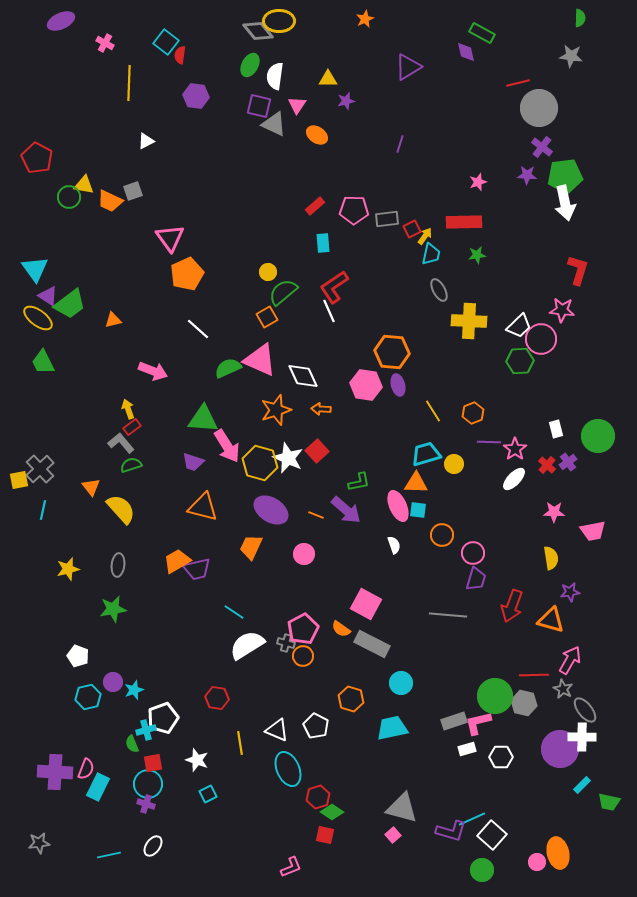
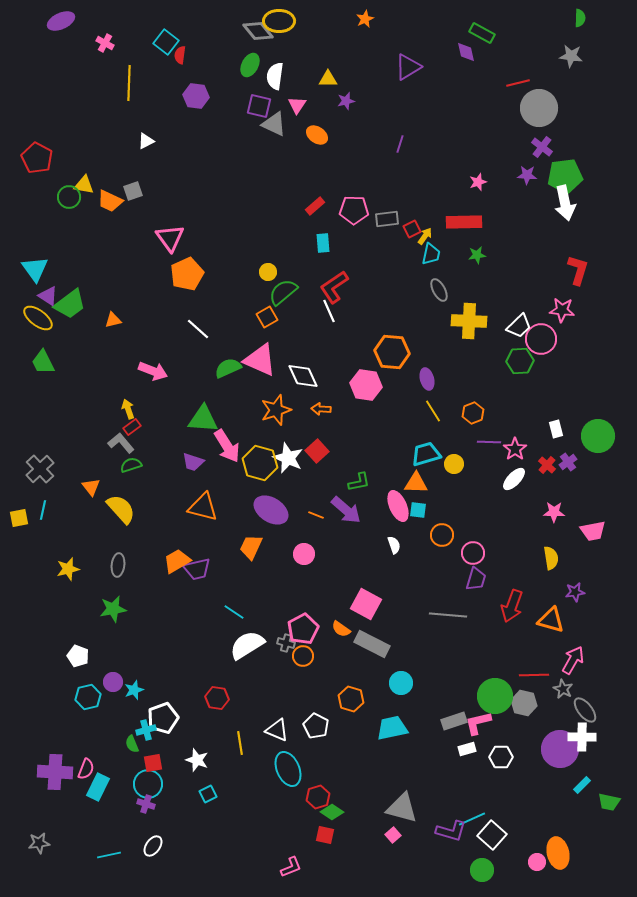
purple ellipse at (398, 385): moved 29 px right, 6 px up
yellow square at (19, 480): moved 38 px down
purple star at (570, 592): moved 5 px right
pink arrow at (570, 660): moved 3 px right
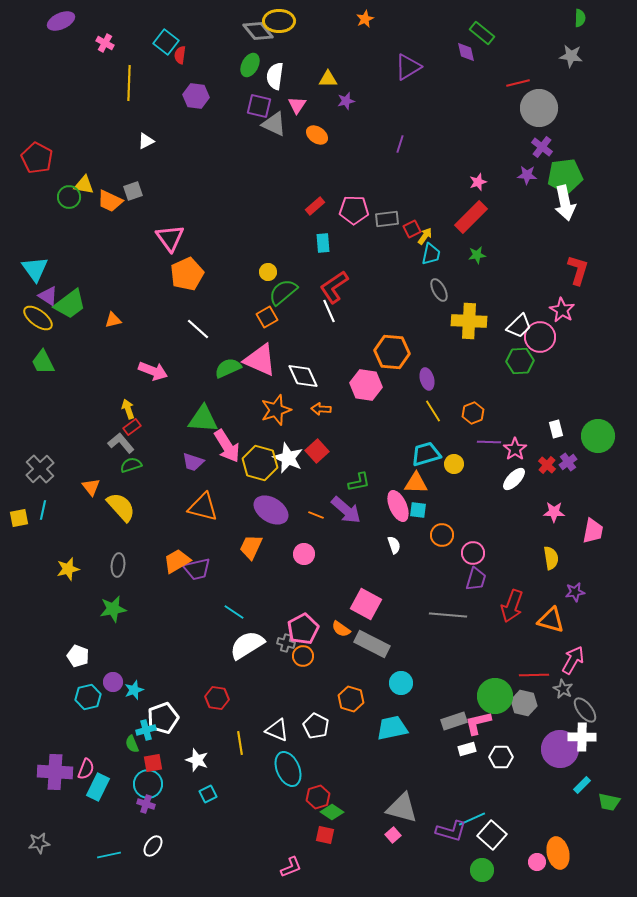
green rectangle at (482, 33): rotated 10 degrees clockwise
red rectangle at (464, 222): moved 7 px right, 5 px up; rotated 44 degrees counterclockwise
pink star at (562, 310): rotated 25 degrees clockwise
pink circle at (541, 339): moved 1 px left, 2 px up
yellow semicircle at (121, 509): moved 2 px up
pink trapezoid at (593, 531): rotated 68 degrees counterclockwise
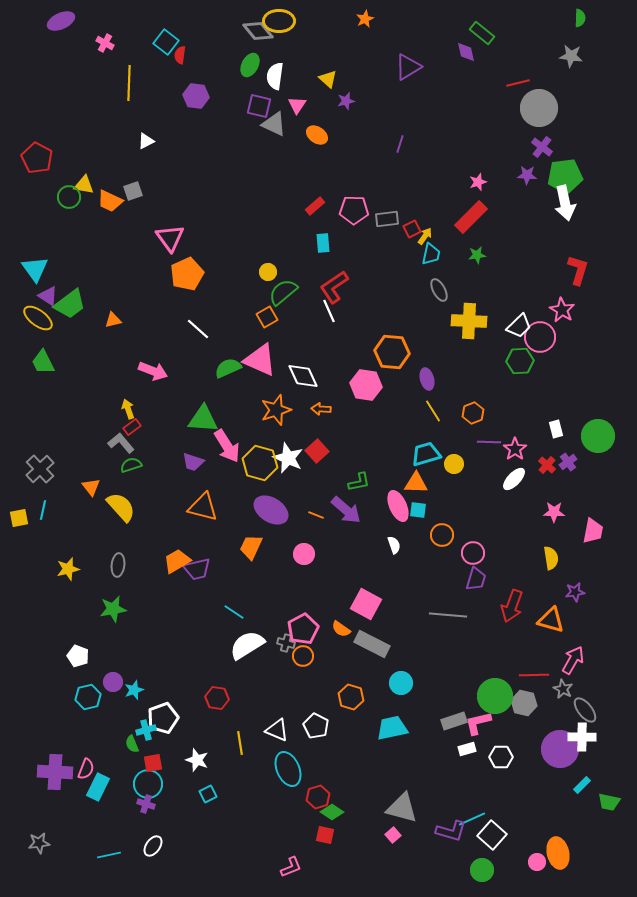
yellow triangle at (328, 79): rotated 42 degrees clockwise
orange hexagon at (351, 699): moved 2 px up
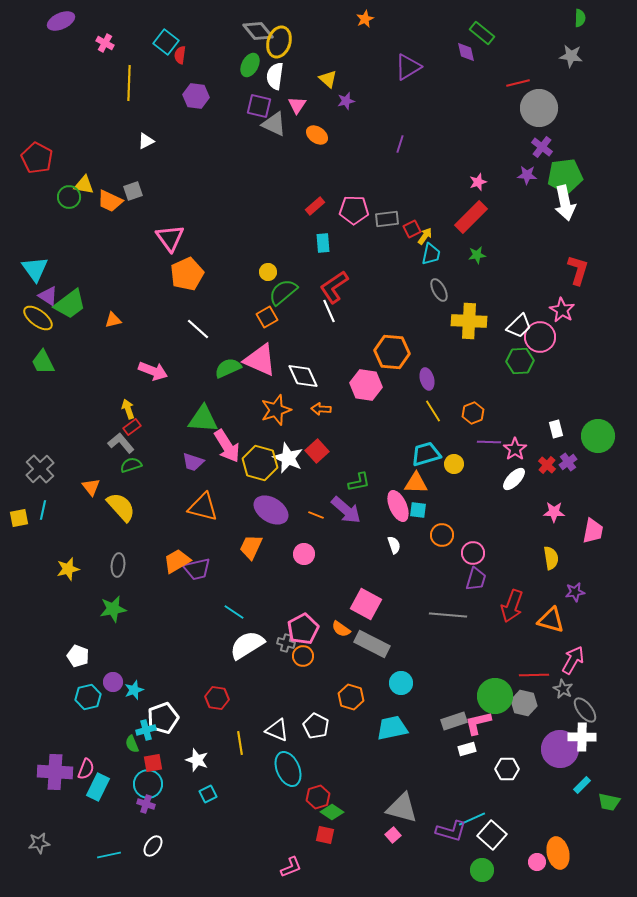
yellow ellipse at (279, 21): moved 21 px down; rotated 72 degrees counterclockwise
white hexagon at (501, 757): moved 6 px right, 12 px down
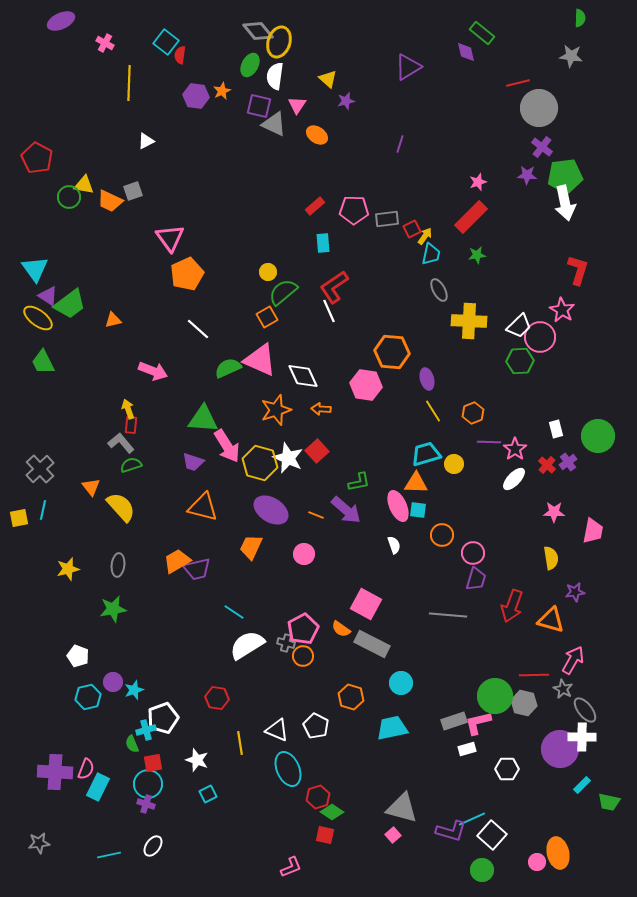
orange star at (365, 19): moved 143 px left, 72 px down
red rectangle at (132, 427): moved 1 px left, 2 px up; rotated 48 degrees counterclockwise
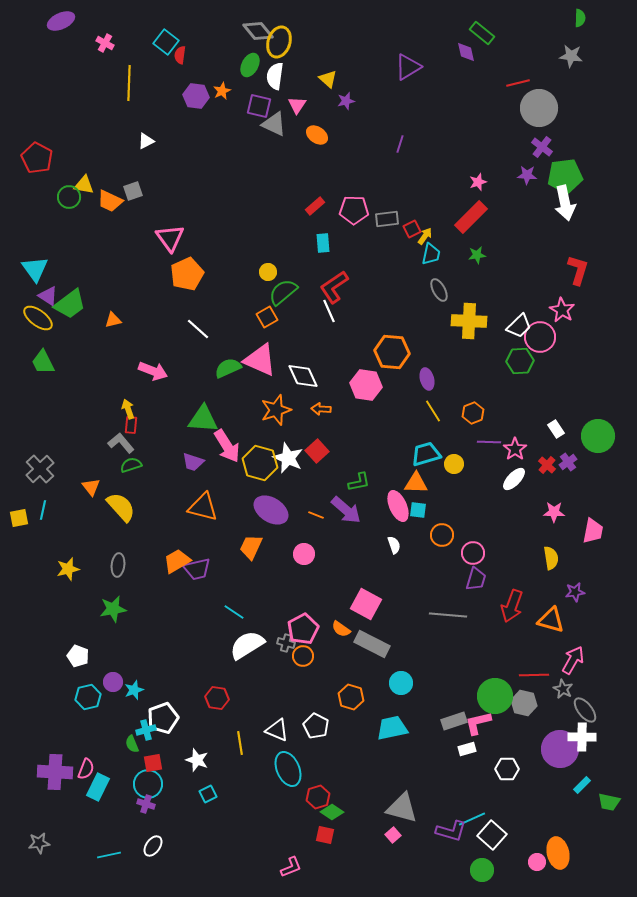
white rectangle at (556, 429): rotated 18 degrees counterclockwise
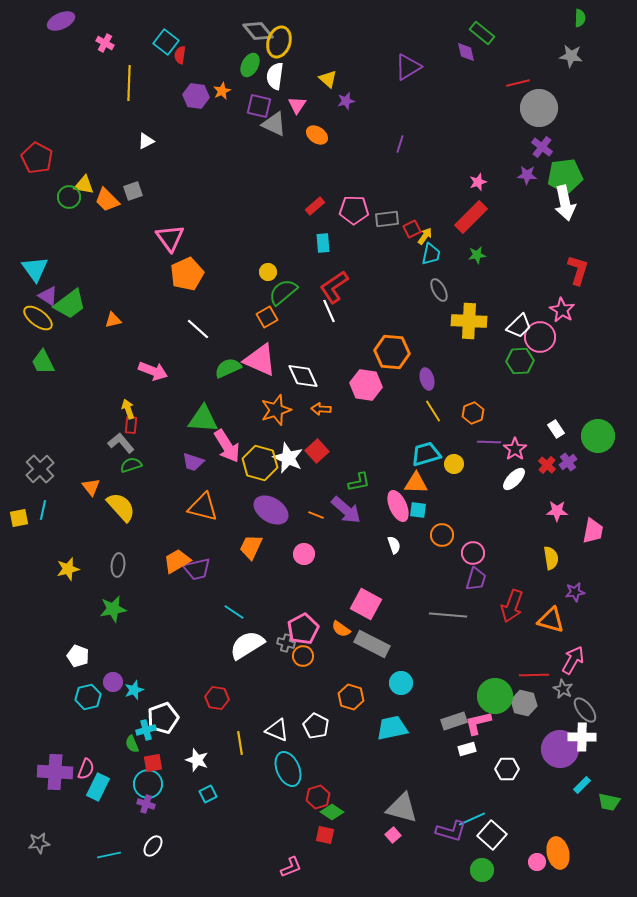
orange trapezoid at (110, 201): moved 3 px left, 1 px up; rotated 20 degrees clockwise
pink star at (554, 512): moved 3 px right, 1 px up
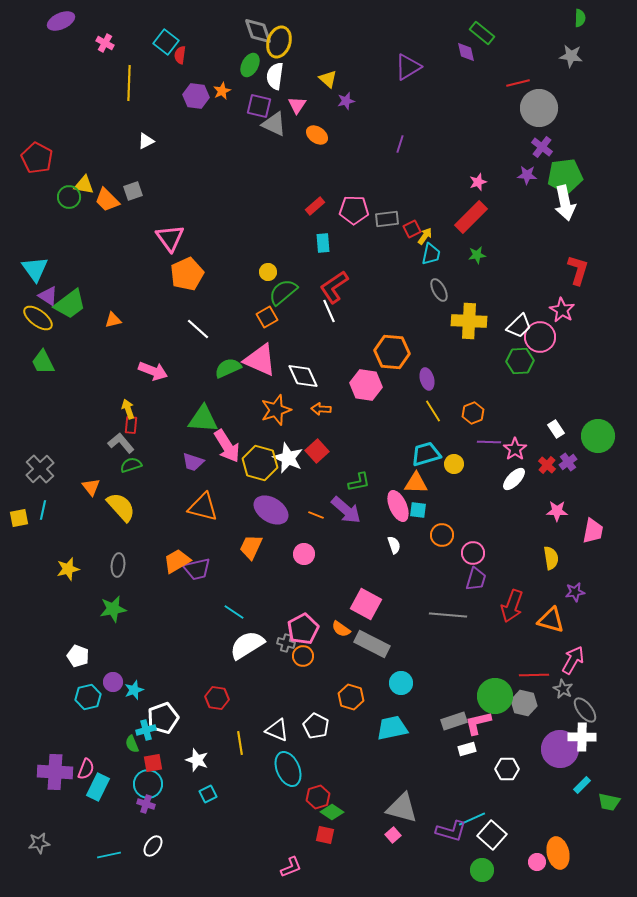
gray diamond at (258, 31): rotated 20 degrees clockwise
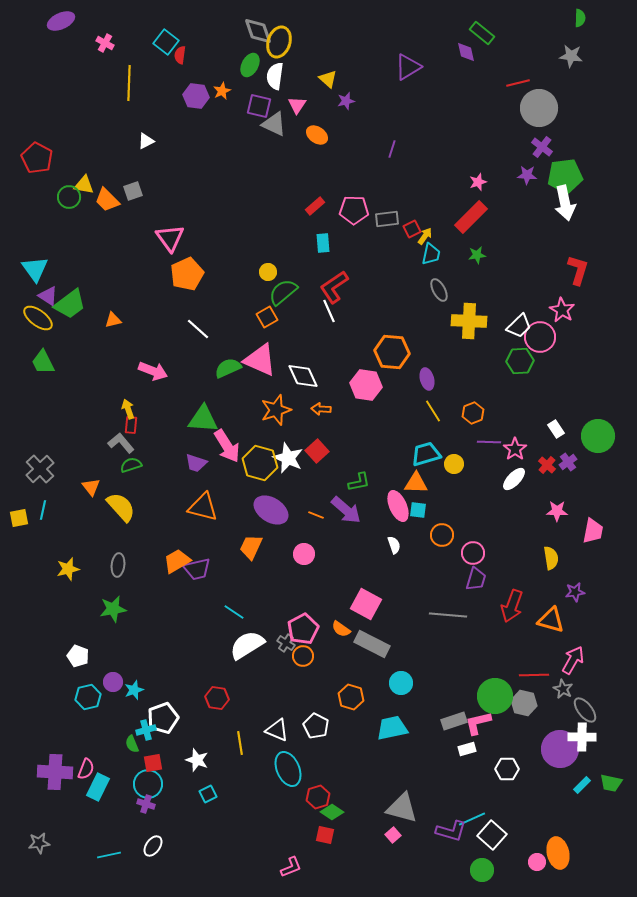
purple line at (400, 144): moved 8 px left, 5 px down
purple trapezoid at (193, 462): moved 3 px right, 1 px down
gray cross at (286, 643): rotated 18 degrees clockwise
green trapezoid at (609, 802): moved 2 px right, 19 px up
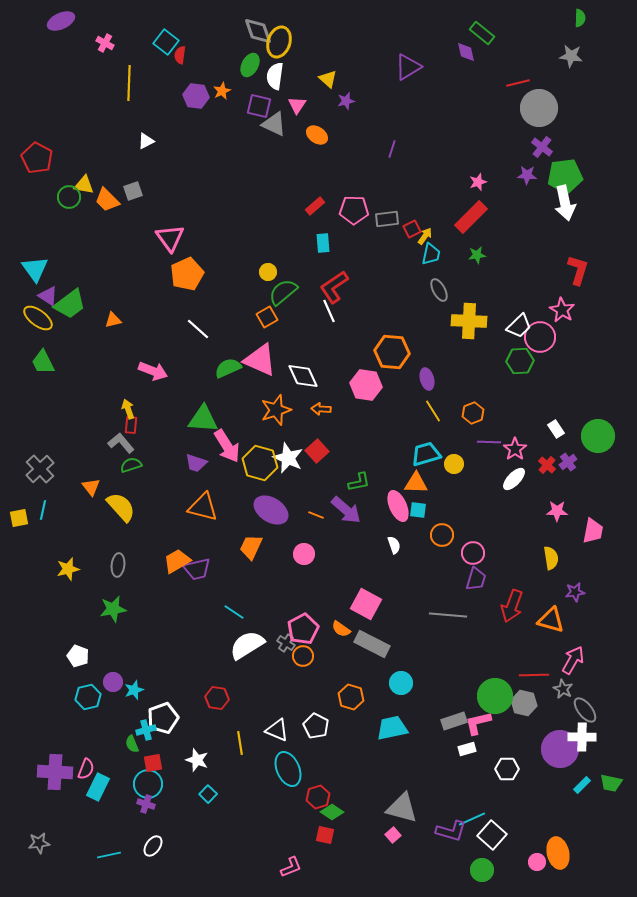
cyan square at (208, 794): rotated 18 degrees counterclockwise
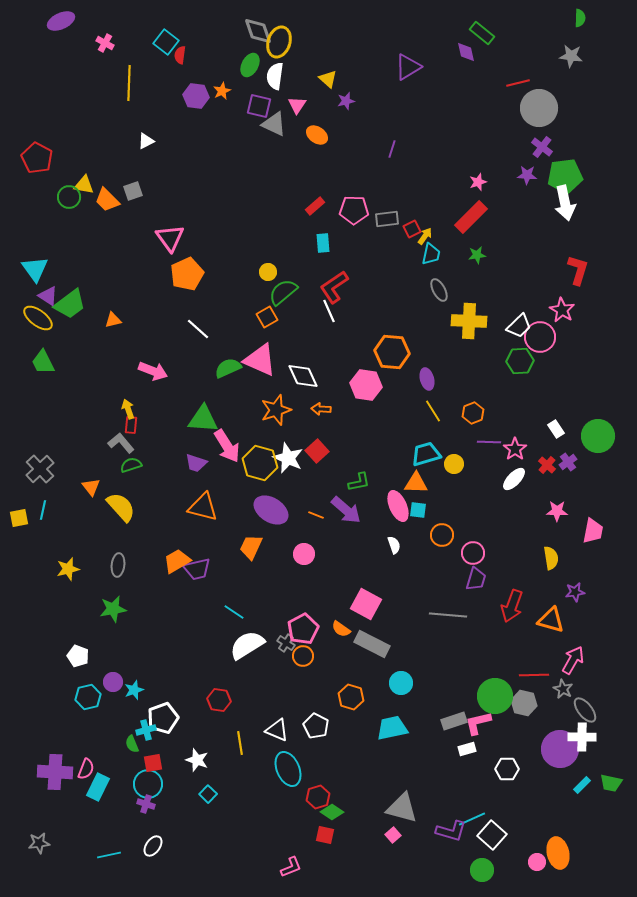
red hexagon at (217, 698): moved 2 px right, 2 px down
